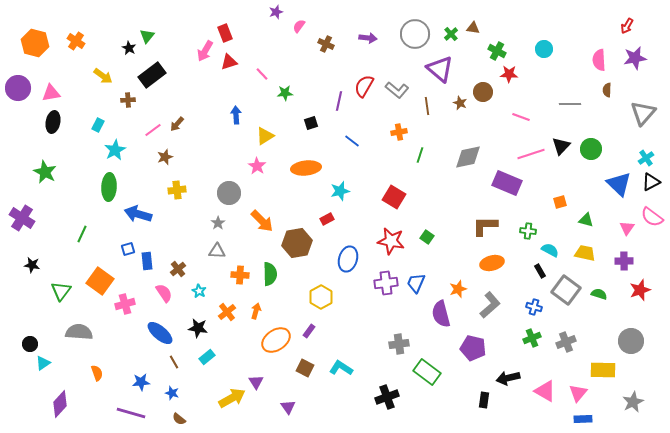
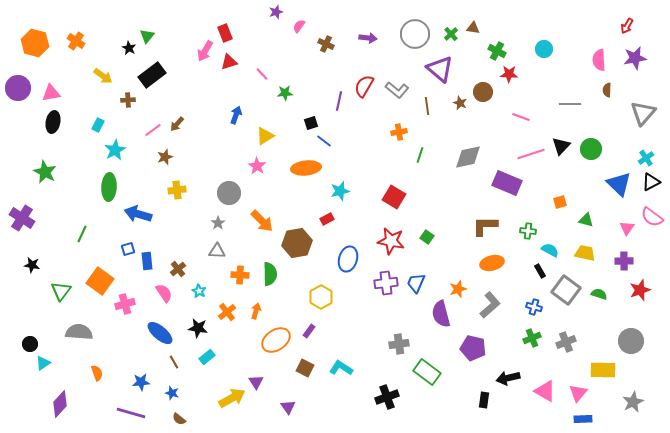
blue arrow at (236, 115): rotated 24 degrees clockwise
blue line at (352, 141): moved 28 px left
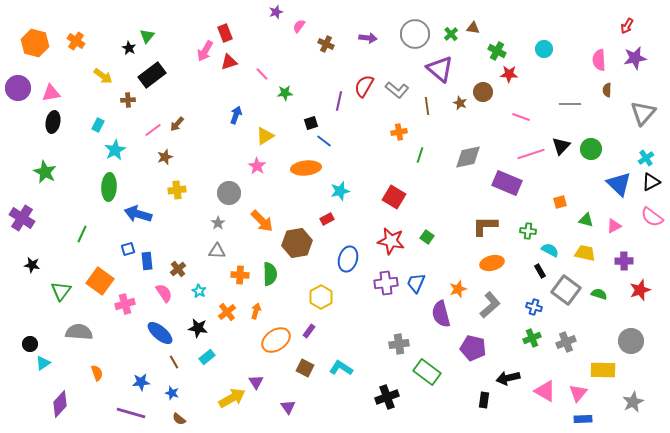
pink triangle at (627, 228): moved 13 px left, 2 px up; rotated 28 degrees clockwise
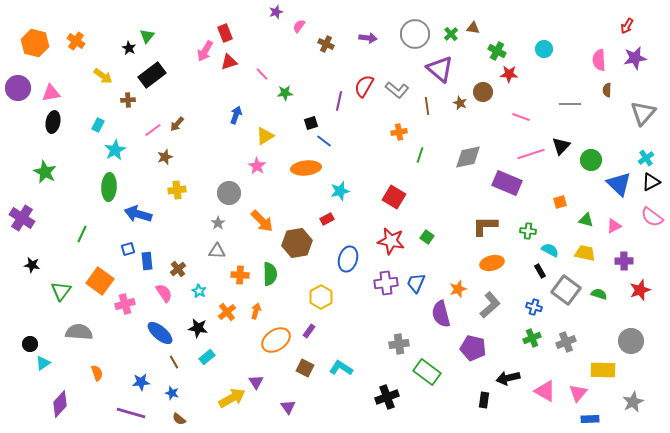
green circle at (591, 149): moved 11 px down
blue rectangle at (583, 419): moved 7 px right
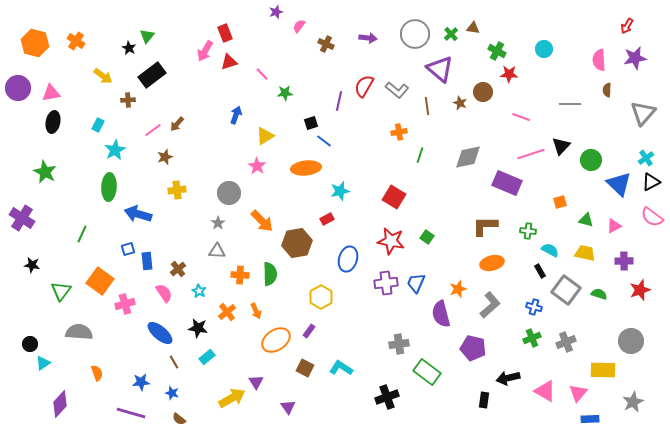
orange arrow at (256, 311): rotated 140 degrees clockwise
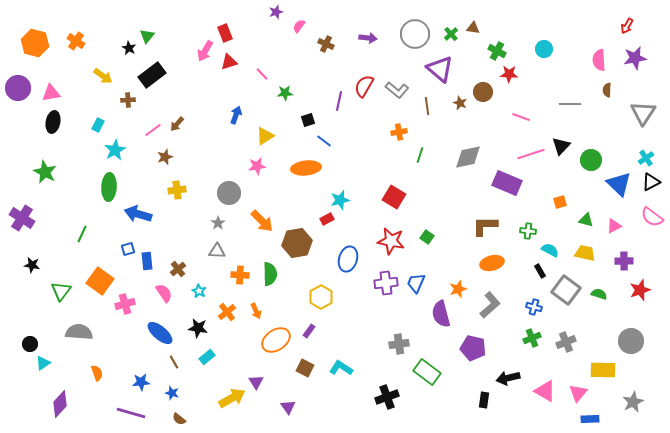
gray triangle at (643, 113): rotated 8 degrees counterclockwise
black square at (311, 123): moved 3 px left, 3 px up
pink star at (257, 166): rotated 30 degrees clockwise
cyan star at (340, 191): moved 9 px down
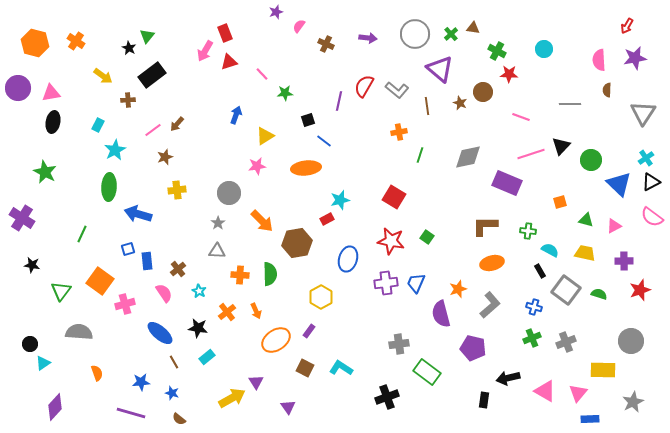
purple diamond at (60, 404): moved 5 px left, 3 px down
